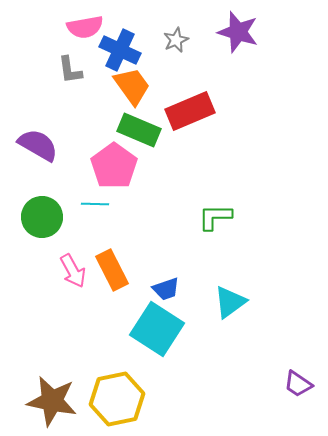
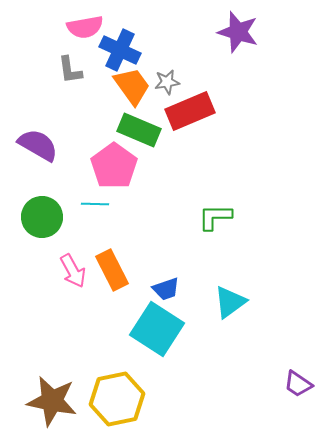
gray star: moved 9 px left, 42 px down; rotated 15 degrees clockwise
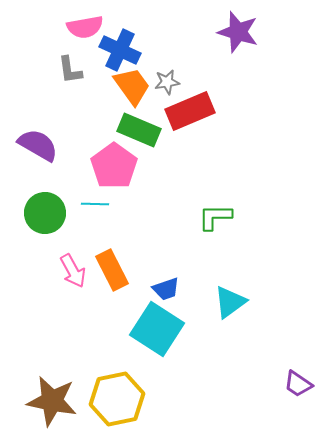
green circle: moved 3 px right, 4 px up
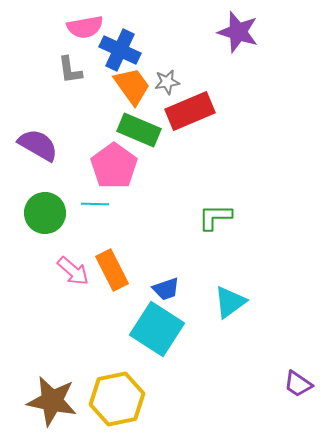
pink arrow: rotated 20 degrees counterclockwise
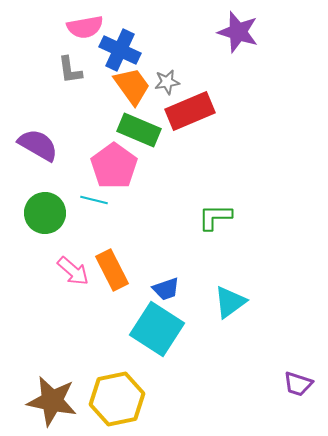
cyan line: moved 1 px left, 4 px up; rotated 12 degrees clockwise
purple trapezoid: rotated 16 degrees counterclockwise
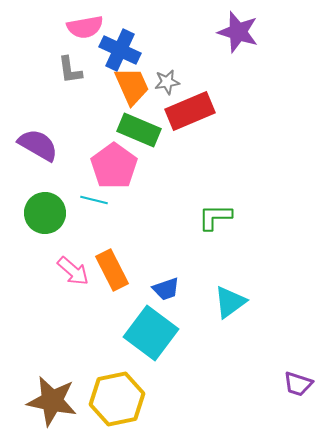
orange trapezoid: rotated 12 degrees clockwise
cyan square: moved 6 px left, 4 px down; rotated 4 degrees clockwise
